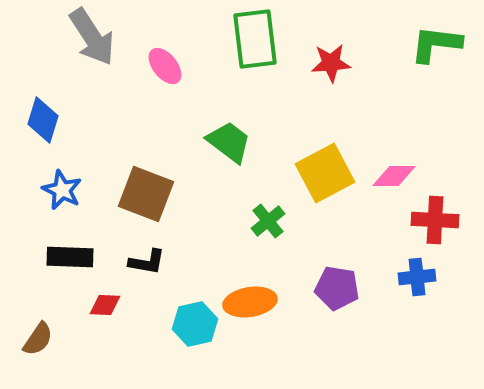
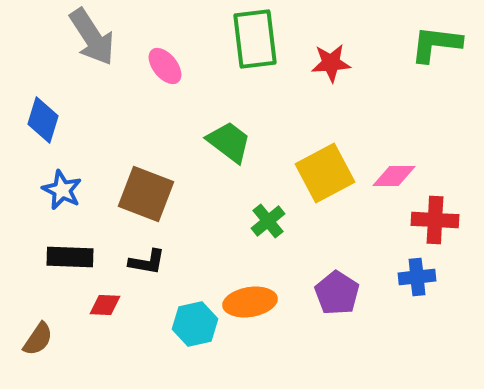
purple pentagon: moved 5 px down; rotated 24 degrees clockwise
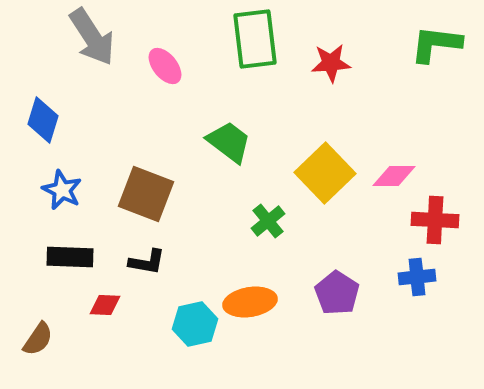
yellow square: rotated 16 degrees counterclockwise
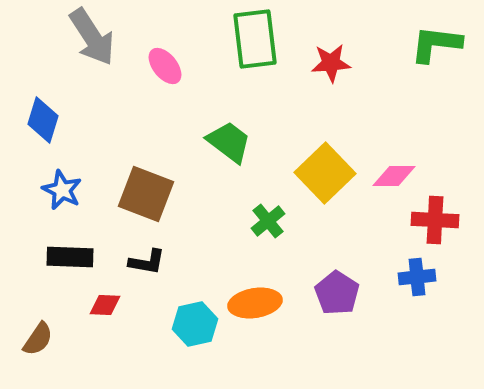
orange ellipse: moved 5 px right, 1 px down
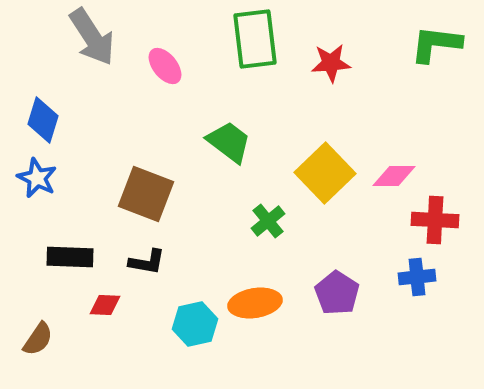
blue star: moved 25 px left, 12 px up
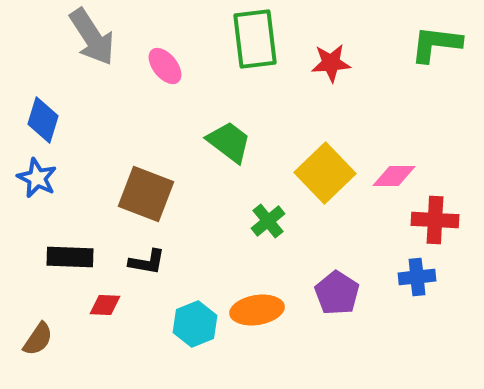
orange ellipse: moved 2 px right, 7 px down
cyan hexagon: rotated 9 degrees counterclockwise
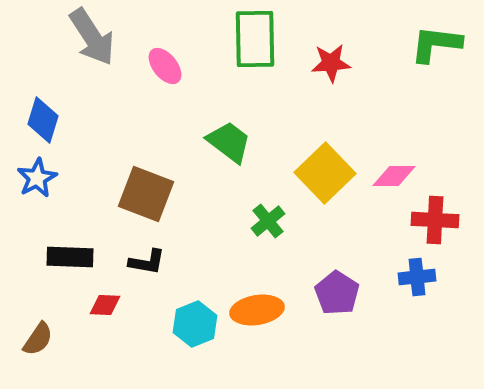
green rectangle: rotated 6 degrees clockwise
blue star: rotated 18 degrees clockwise
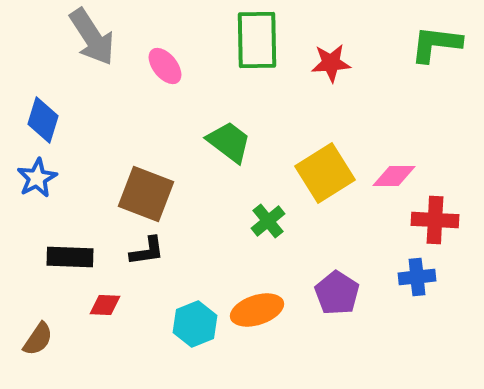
green rectangle: moved 2 px right, 1 px down
yellow square: rotated 12 degrees clockwise
black L-shape: moved 11 px up; rotated 18 degrees counterclockwise
orange ellipse: rotated 9 degrees counterclockwise
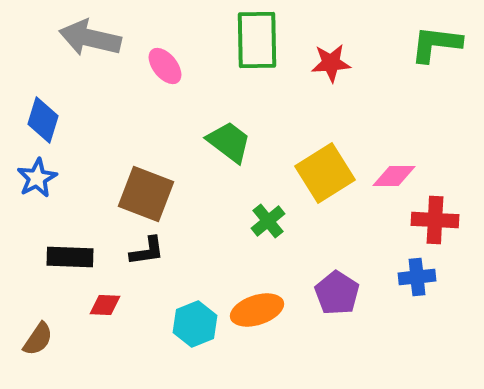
gray arrow: moved 2 px left, 1 px down; rotated 136 degrees clockwise
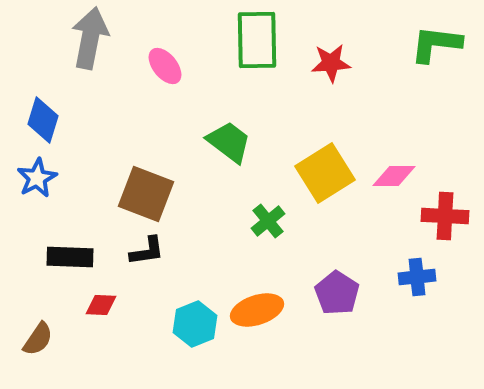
gray arrow: rotated 88 degrees clockwise
red cross: moved 10 px right, 4 px up
red diamond: moved 4 px left
